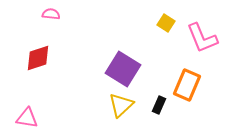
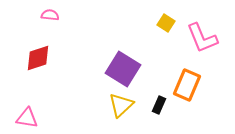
pink semicircle: moved 1 px left, 1 px down
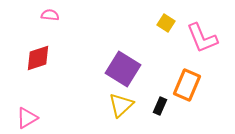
black rectangle: moved 1 px right, 1 px down
pink triangle: rotated 40 degrees counterclockwise
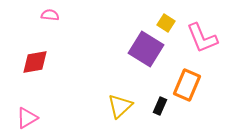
red diamond: moved 3 px left, 4 px down; rotated 8 degrees clockwise
purple square: moved 23 px right, 20 px up
yellow triangle: moved 1 px left, 1 px down
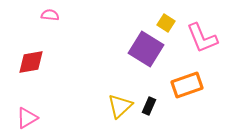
red diamond: moved 4 px left
orange rectangle: rotated 48 degrees clockwise
black rectangle: moved 11 px left
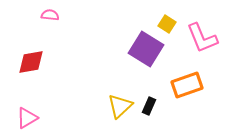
yellow square: moved 1 px right, 1 px down
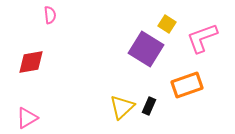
pink semicircle: rotated 78 degrees clockwise
pink L-shape: rotated 92 degrees clockwise
yellow triangle: moved 2 px right, 1 px down
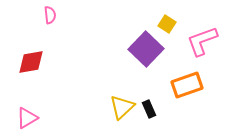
pink L-shape: moved 3 px down
purple square: rotated 12 degrees clockwise
black rectangle: moved 3 px down; rotated 48 degrees counterclockwise
